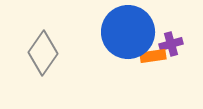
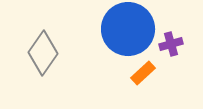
blue circle: moved 3 px up
orange rectangle: moved 10 px left, 17 px down; rotated 35 degrees counterclockwise
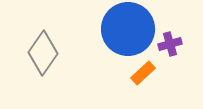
purple cross: moved 1 px left
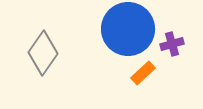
purple cross: moved 2 px right
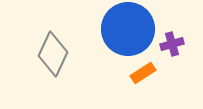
gray diamond: moved 10 px right, 1 px down; rotated 9 degrees counterclockwise
orange rectangle: rotated 10 degrees clockwise
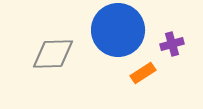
blue circle: moved 10 px left, 1 px down
gray diamond: rotated 63 degrees clockwise
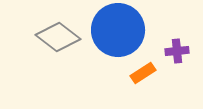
purple cross: moved 5 px right, 7 px down; rotated 10 degrees clockwise
gray diamond: moved 5 px right, 17 px up; rotated 39 degrees clockwise
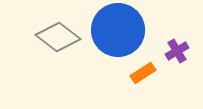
purple cross: rotated 25 degrees counterclockwise
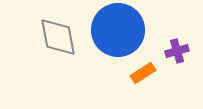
gray diamond: rotated 42 degrees clockwise
purple cross: rotated 15 degrees clockwise
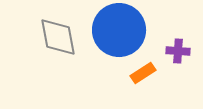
blue circle: moved 1 px right
purple cross: moved 1 px right; rotated 20 degrees clockwise
